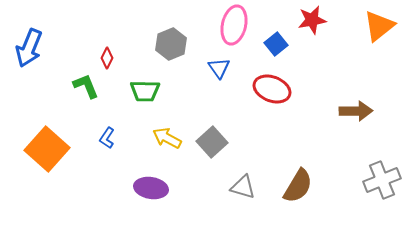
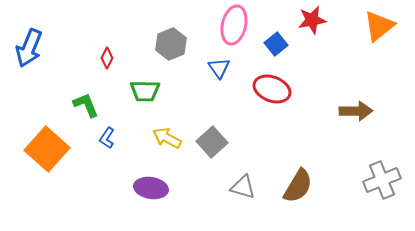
green L-shape: moved 19 px down
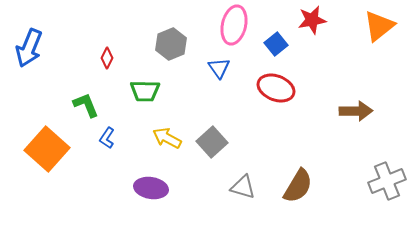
red ellipse: moved 4 px right, 1 px up
gray cross: moved 5 px right, 1 px down
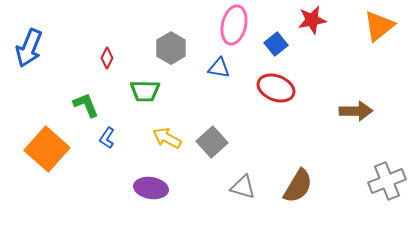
gray hexagon: moved 4 px down; rotated 8 degrees counterclockwise
blue triangle: rotated 45 degrees counterclockwise
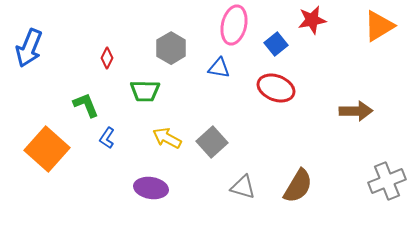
orange triangle: rotated 8 degrees clockwise
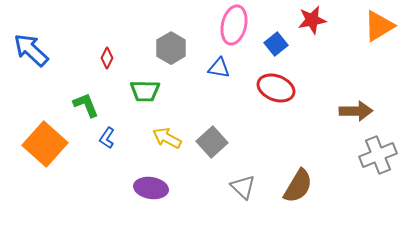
blue arrow: moved 2 px right, 2 px down; rotated 111 degrees clockwise
orange square: moved 2 px left, 5 px up
gray cross: moved 9 px left, 26 px up
gray triangle: rotated 28 degrees clockwise
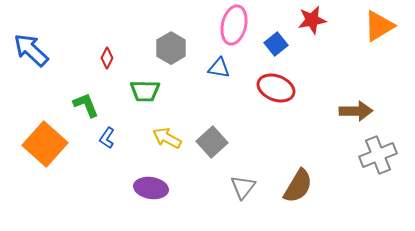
gray triangle: rotated 24 degrees clockwise
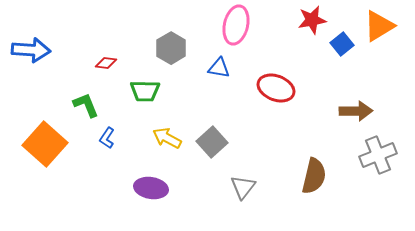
pink ellipse: moved 2 px right
blue square: moved 66 px right
blue arrow: rotated 141 degrees clockwise
red diamond: moved 1 px left, 5 px down; rotated 70 degrees clockwise
brown semicircle: moved 16 px right, 10 px up; rotated 18 degrees counterclockwise
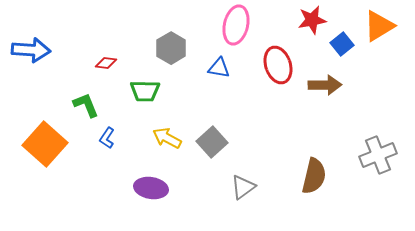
red ellipse: moved 2 px right, 23 px up; rotated 51 degrees clockwise
brown arrow: moved 31 px left, 26 px up
gray triangle: rotated 16 degrees clockwise
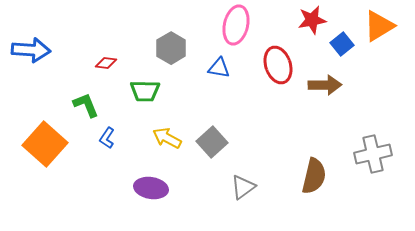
gray cross: moved 5 px left, 1 px up; rotated 9 degrees clockwise
